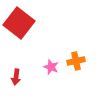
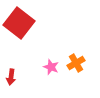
orange cross: moved 2 px down; rotated 18 degrees counterclockwise
red arrow: moved 5 px left
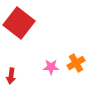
pink star: rotated 21 degrees counterclockwise
red arrow: moved 1 px up
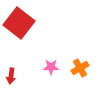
orange cross: moved 4 px right, 5 px down
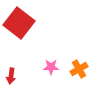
orange cross: moved 1 px left, 1 px down
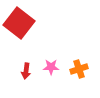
orange cross: rotated 12 degrees clockwise
red arrow: moved 15 px right, 5 px up
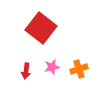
red square: moved 22 px right, 5 px down
pink star: moved 1 px right; rotated 14 degrees counterclockwise
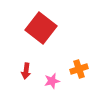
pink star: moved 14 px down
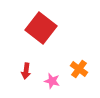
orange cross: rotated 36 degrees counterclockwise
pink star: rotated 28 degrees clockwise
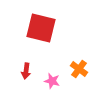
red square: rotated 24 degrees counterclockwise
